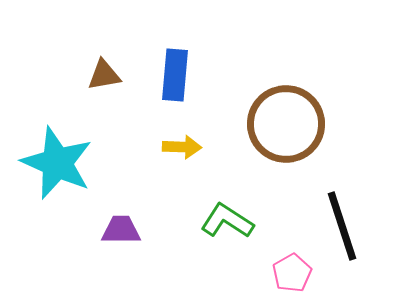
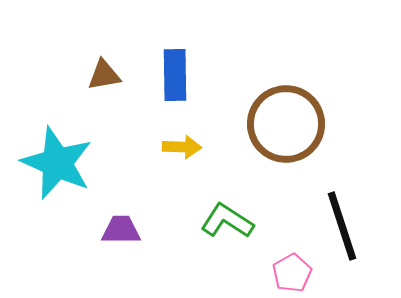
blue rectangle: rotated 6 degrees counterclockwise
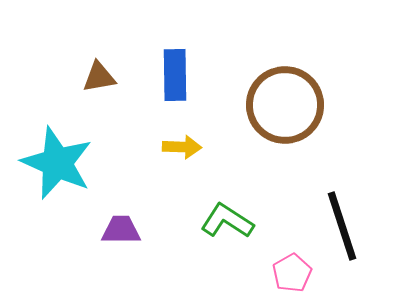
brown triangle: moved 5 px left, 2 px down
brown circle: moved 1 px left, 19 px up
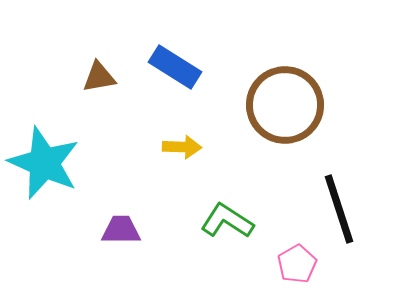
blue rectangle: moved 8 px up; rotated 57 degrees counterclockwise
cyan star: moved 13 px left
black line: moved 3 px left, 17 px up
pink pentagon: moved 5 px right, 9 px up
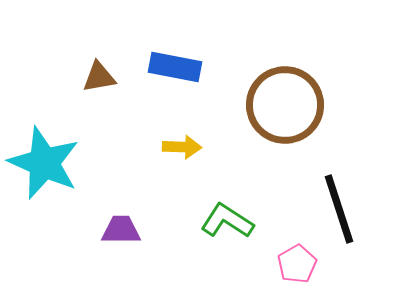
blue rectangle: rotated 21 degrees counterclockwise
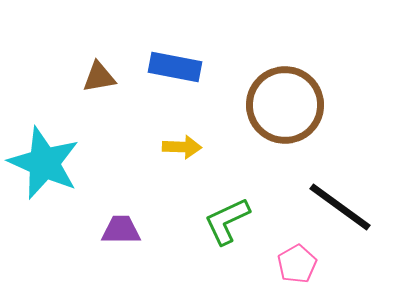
black line: moved 1 px right, 2 px up; rotated 36 degrees counterclockwise
green L-shape: rotated 58 degrees counterclockwise
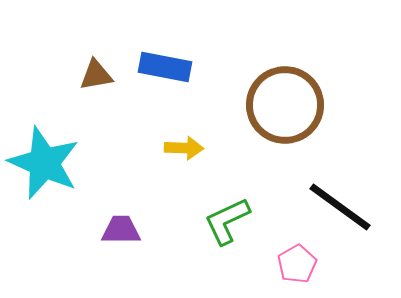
blue rectangle: moved 10 px left
brown triangle: moved 3 px left, 2 px up
yellow arrow: moved 2 px right, 1 px down
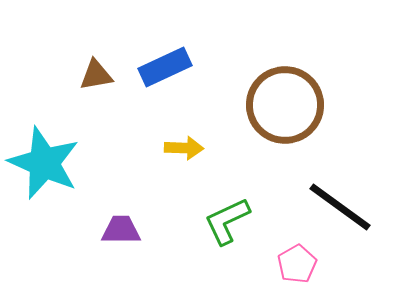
blue rectangle: rotated 36 degrees counterclockwise
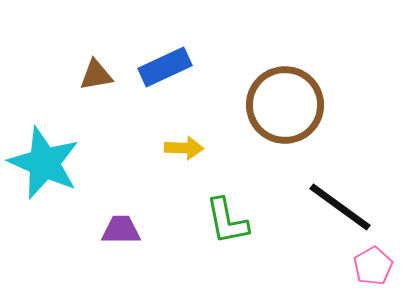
green L-shape: rotated 76 degrees counterclockwise
pink pentagon: moved 76 px right, 2 px down
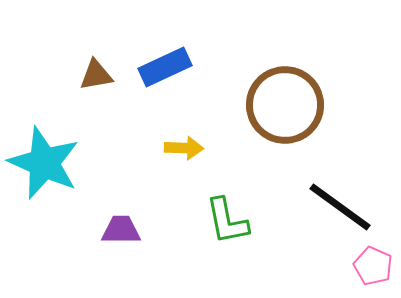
pink pentagon: rotated 18 degrees counterclockwise
